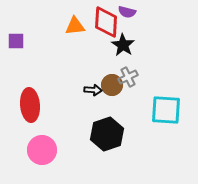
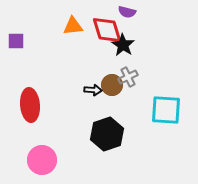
red diamond: moved 1 px right, 8 px down; rotated 20 degrees counterclockwise
orange triangle: moved 2 px left
pink circle: moved 10 px down
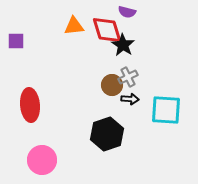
orange triangle: moved 1 px right
black arrow: moved 37 px right, 9 px down
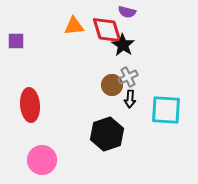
black arrow: rotated 90 degrees clockwise
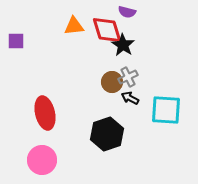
brown circle: moved 3 px up
black arrow: moved 1 px up; rotated 114 degrees clockwise
red ellipse: moved 15 px right, 8 px down; rotated 8 degrees counterclockwise
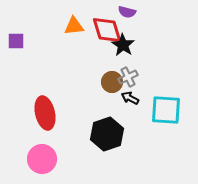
pink circle: moved 1 px up
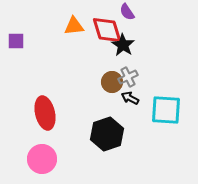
purple semicircle: rotated 42 degrees clockwise
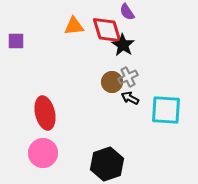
black hexagon: moved 30 px down
pink circle: moved 1 px right, 6 px up
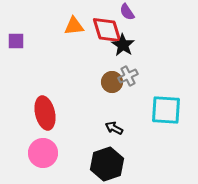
gray cross: moved 1 px up
black arrow: moved 16 px left, 30 px down
